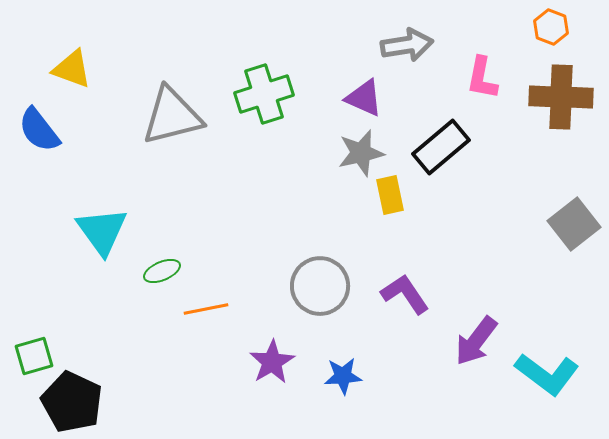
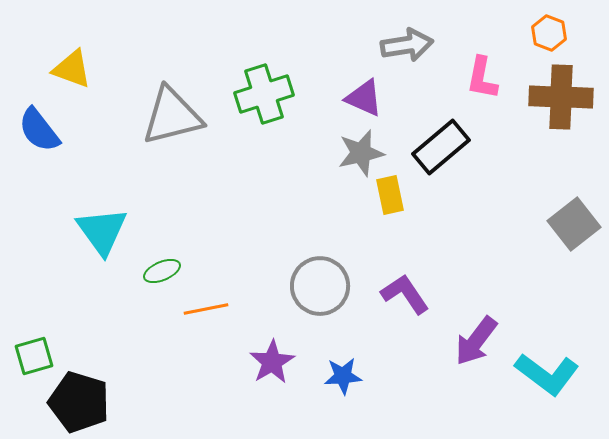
orange hexagon: moved 2 px left, 6 px down
black pentagon: moved 7 px right; rotated 8 degrees counterclockwise
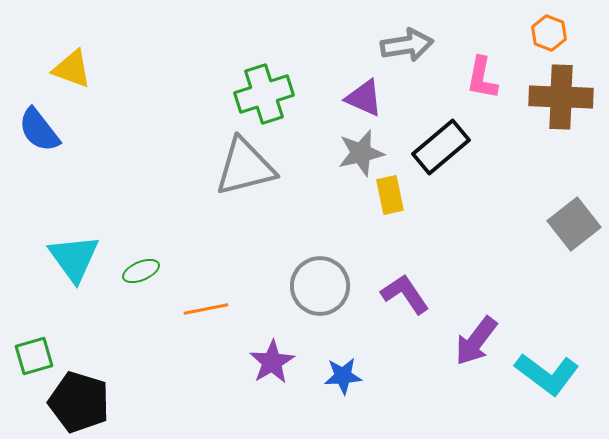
gray triangle: moved 73 px right, 51 px down
cyan triangle: moved 28 px left, 27 px down
green ellipse: moved 21 px left
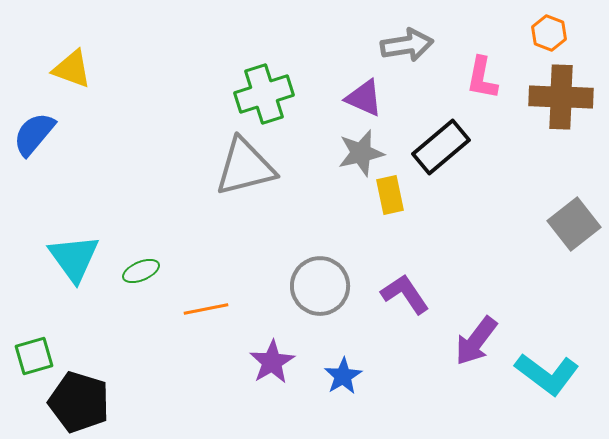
blue semicircle: moved 5 px left, 4 px down; rotated 78 degrees clockwise
blue star: rotated 27 degrees counterclockwise
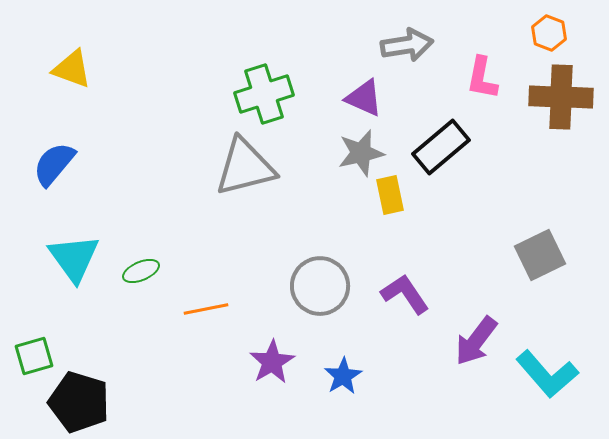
blue semicircle: moved 20 px right, 30 px down
gray square: moved 34 px left, 31 px down; rotated 12 degrees clockwise
cyan L-shape: rotated 12 degrees clockwise
